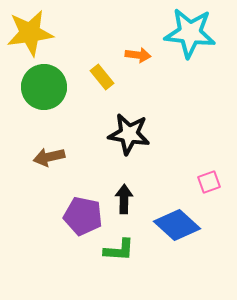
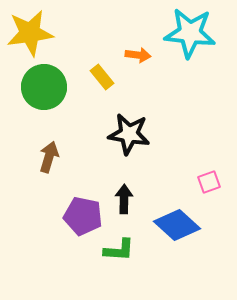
brown arrow: rotated 120 degrees clockwise
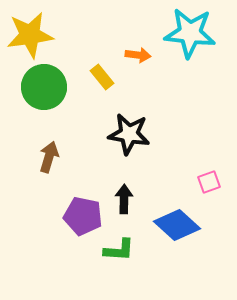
yellow star: moved 2 px down
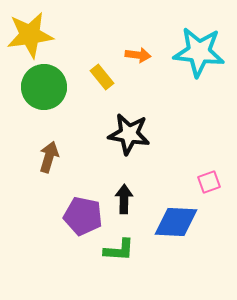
cyan star: moved 9 px right, 19 px down
blue diamond: moved 1 px left, 3 px up; rotated 39 degrees counterclockwise
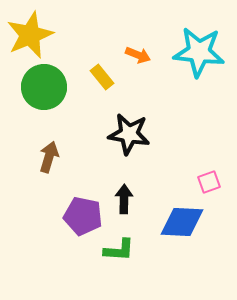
yellow star: rotated 15 degrees counterclockwise
orange arrow: rotated 15 degrees clockwise
blue diamond: moved 6 px right
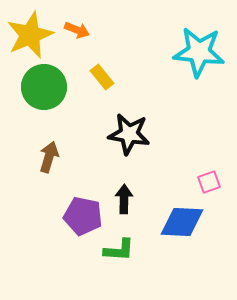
orange arrow: moved 61 px left, 25 px up
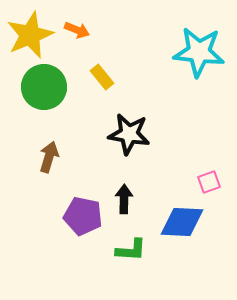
green L-shape: moved 12 px right
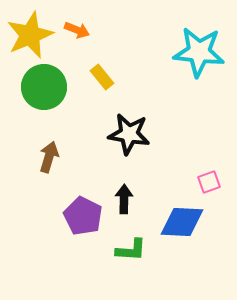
purple pentagon: rotated 15 degrees clockwise
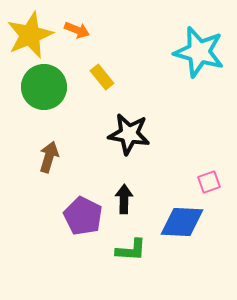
cyan star: rotated 9 degrees clockwise
